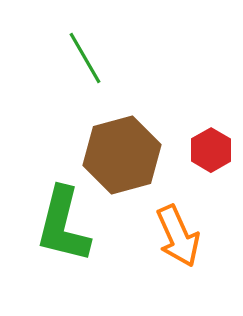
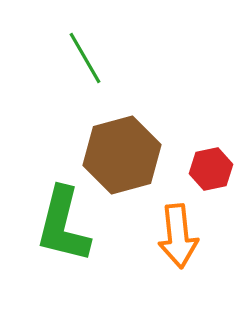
red hexagon: moved 19 px down; rotated 18 degrees clockwise
orange arrow: rotated 18 degrees clockwise
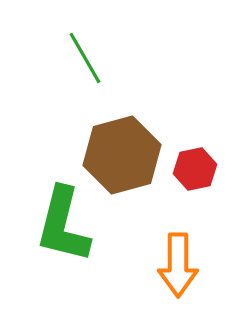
red hexagon: moved 16 px left
orange arrow: moved 29 px down; rotated 6 degrees clockwise
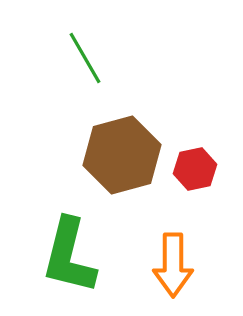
green L-shape: moved 6 px right, 31 px down
orange arrow: moved 5 px left
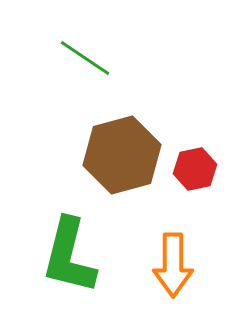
green line: rotated 26 degrees counterclockwise
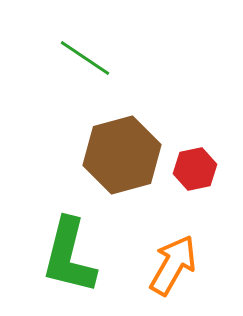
orange arrow: rotated 150 degrees counterclockwise
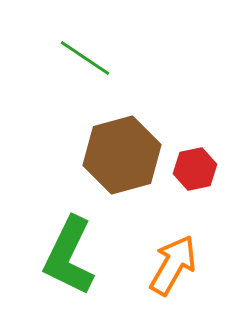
green L-shape: rotated 12 degrees clockwise
